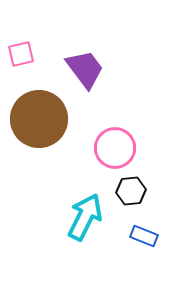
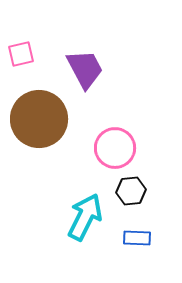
purple trapezoid: rotated 9 degrees clockwise
blue rectangle: moved 7 px left, 2 px down; rotated 20 degrees counterclockwise
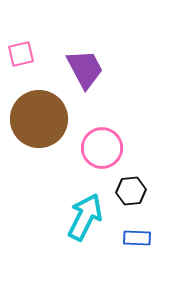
pink circle: moved 13 px left
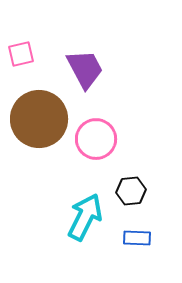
pink circle: moved 6 px left, 9 px up
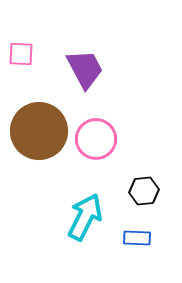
pink square: rotated 16 degrees clockwise
brown circle: moved 12 px down
black hexagon: moved 13 px right
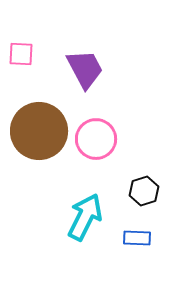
black hexagon: rotated 12 degrees counterclockwise
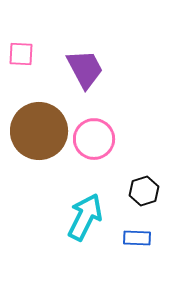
pink circle: moved 2 px left
